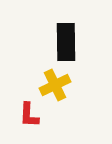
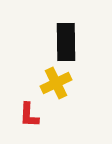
yellow cross: moved 1 px right, 2 px up
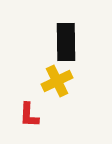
yellow cross: moved 1 px right, 2 px up
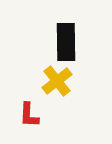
yellow cross: rotated 12 degrees counterclockwise
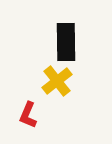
red L-shape: moved 1 px left; rotated 20 degrees clockwise
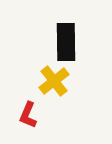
yellow cross: moved 3 px left
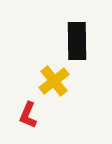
black rectangle: moved 11 px right, 1 px up
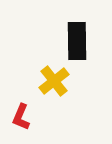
red L-shape: moved 7 px left, 2 px down
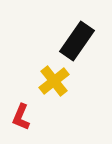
black rectangle: rotated 36 degrees clockwise
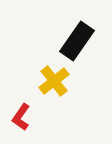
red L-shape: rotated 12 degrees clockwise
